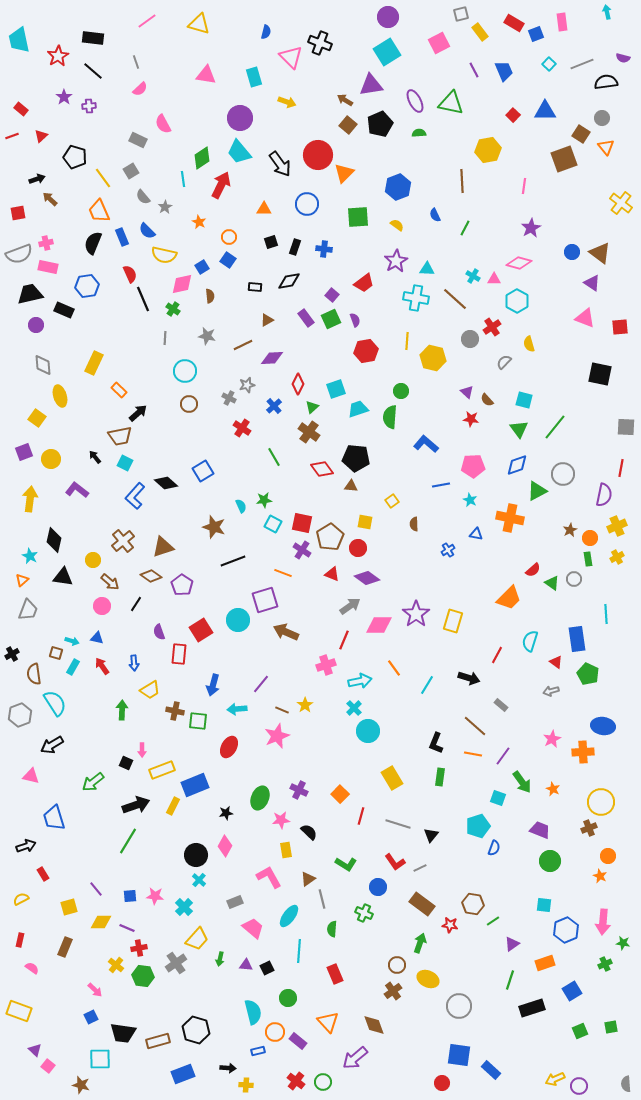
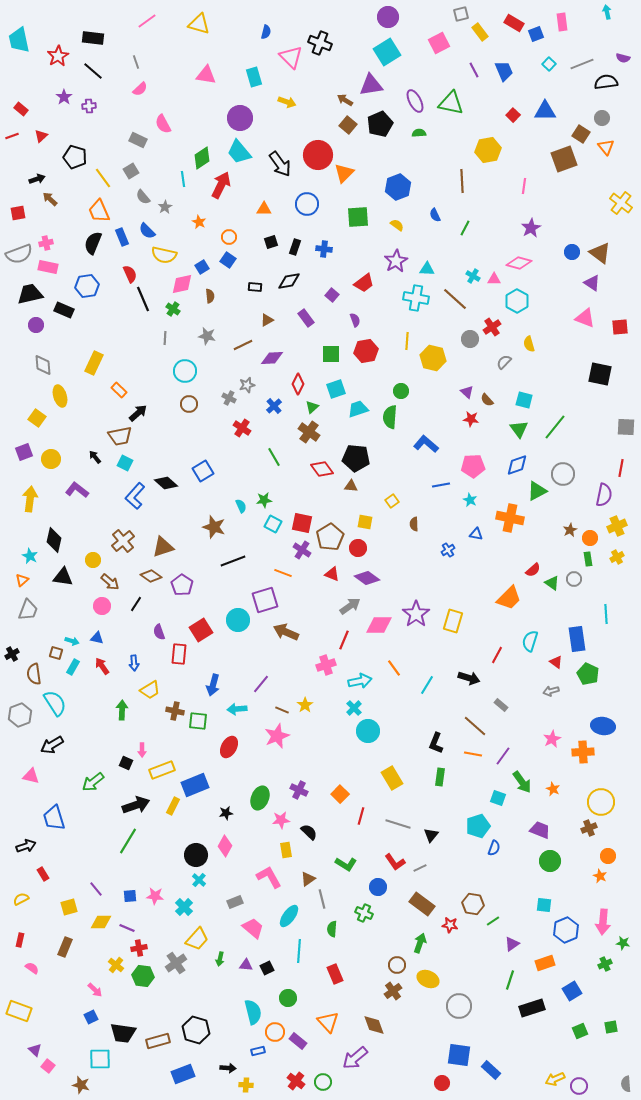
green square at (331, 319): moved 35 px down; rotated 24 degrees clockwise
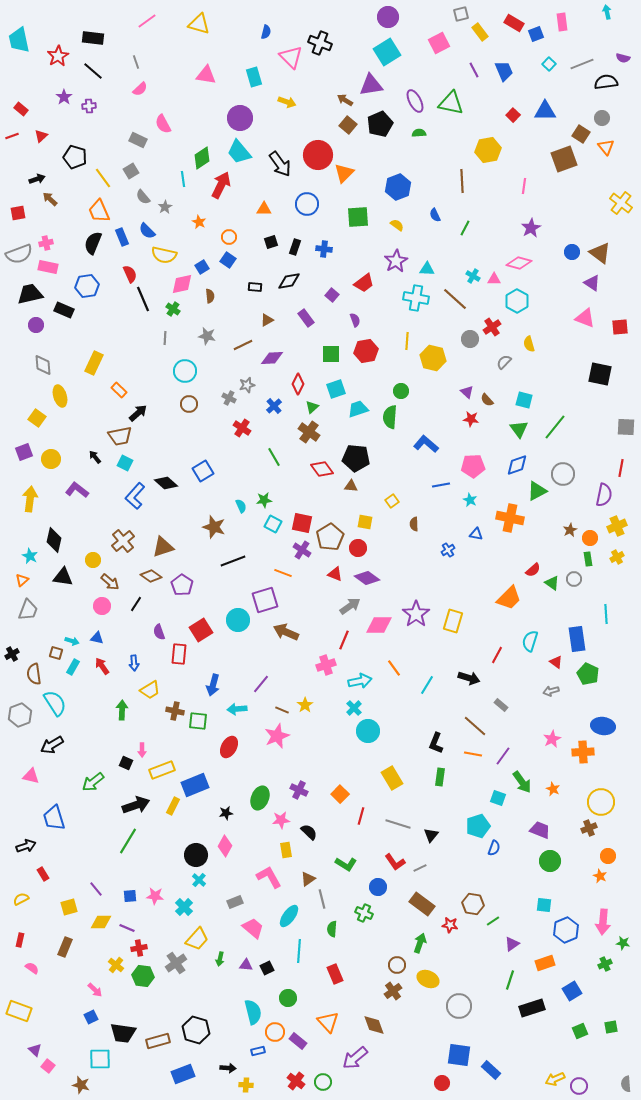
red triangle at (332, 574): moved 3 px right
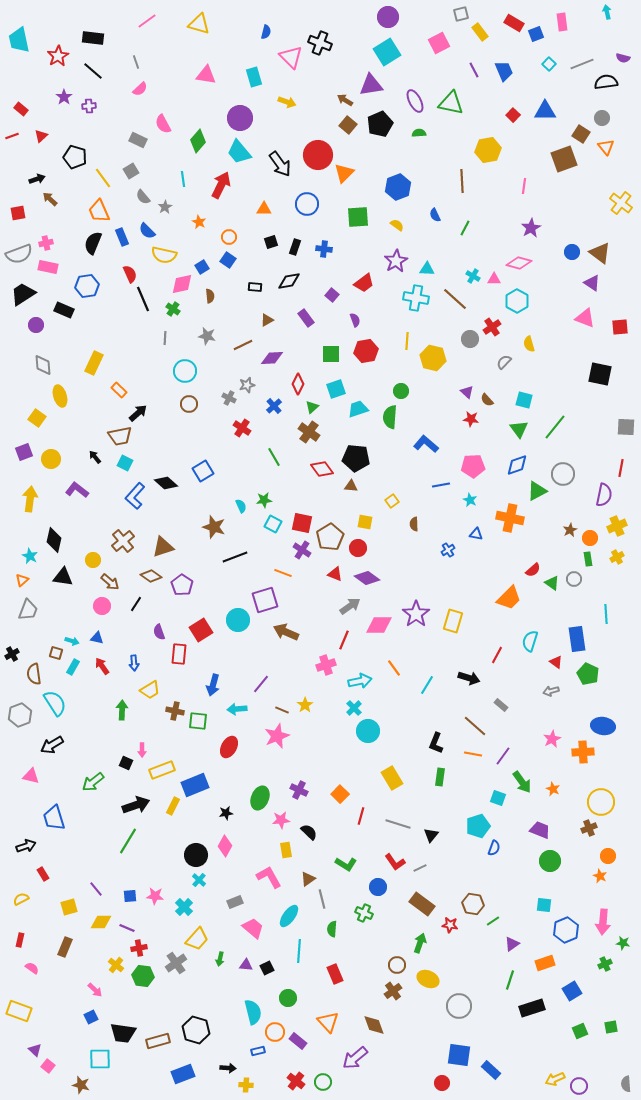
green diamond at (202, 158): moved 4 px left, 17 px up; rotated 15 degrees counterclockwise
black trapezoid at (30, 294): moved 7 px left; rotated 20 degrees counterclockwise
black line at (233, 561): moved 2 px right, 4 px up
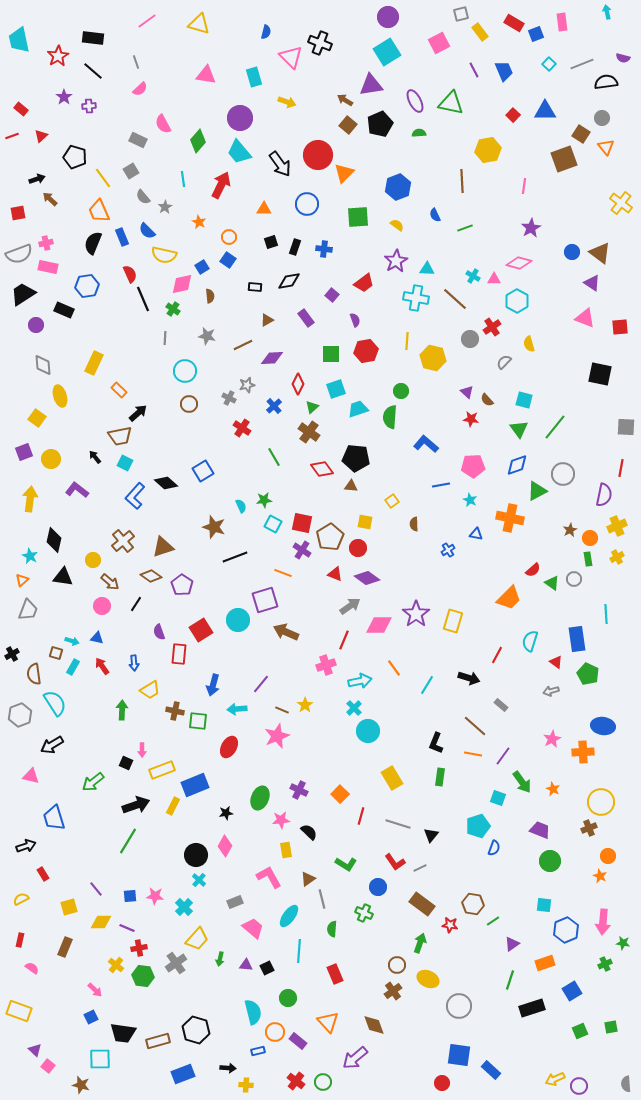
green line at (465, 228): rotated 42 degrees clockwise
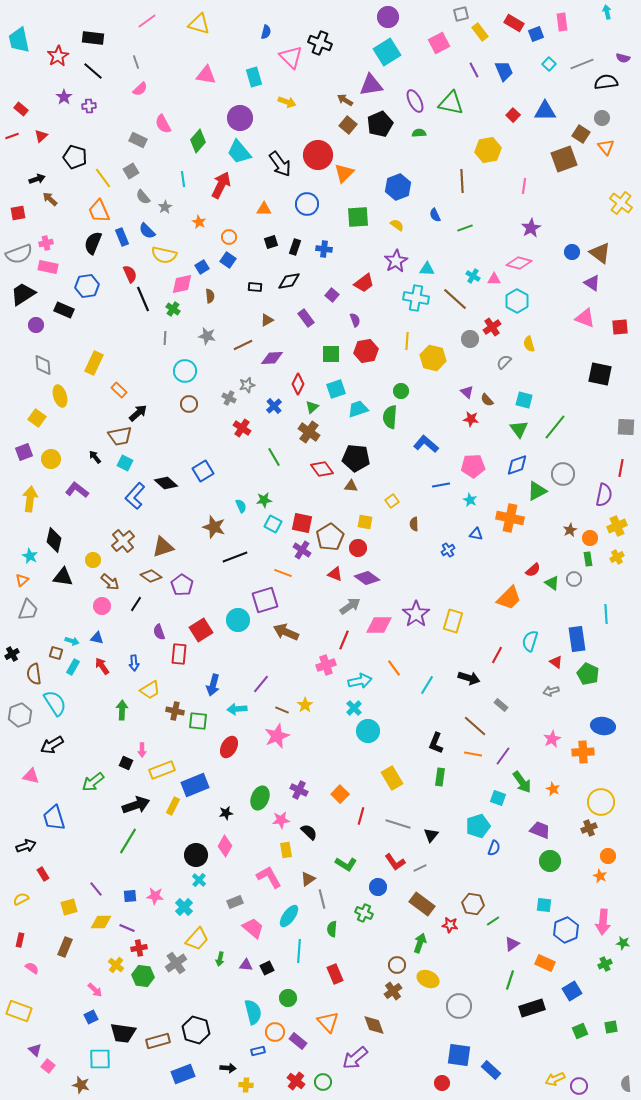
orange rectangle at (545, 963): rotated 42 degrees clockwise
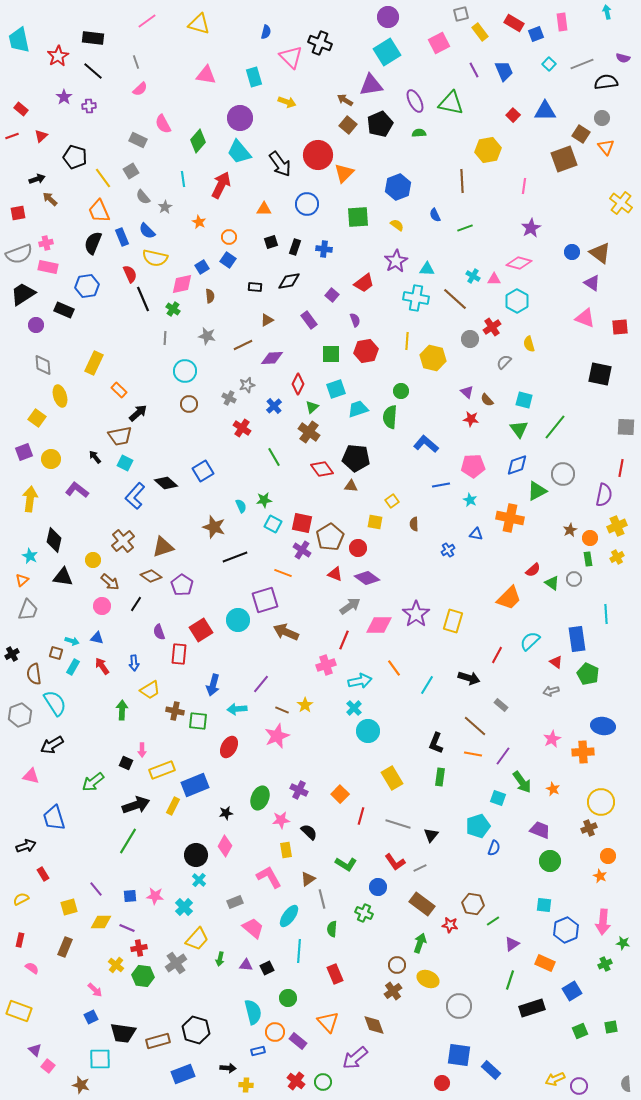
yellow semicircle at (164, 255): moved 9 px left, 3 px down
purple rectangle at (306, 318): moved 3 px right, 2 px down
yellow square at (365, 522): moved 10 px right
cyan semicircle at (530, 641): rotated 30 degrees clockwise
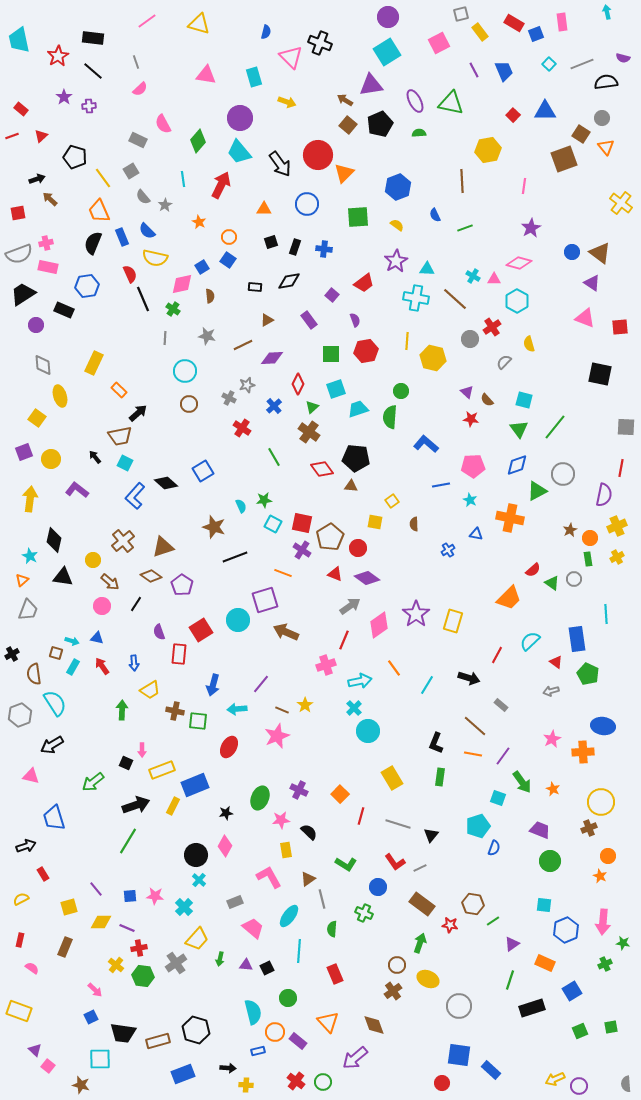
gray star at (165, 207): moved 2 px up
pink diamond at (379, 625): rotated 36 degrees counterclockwise
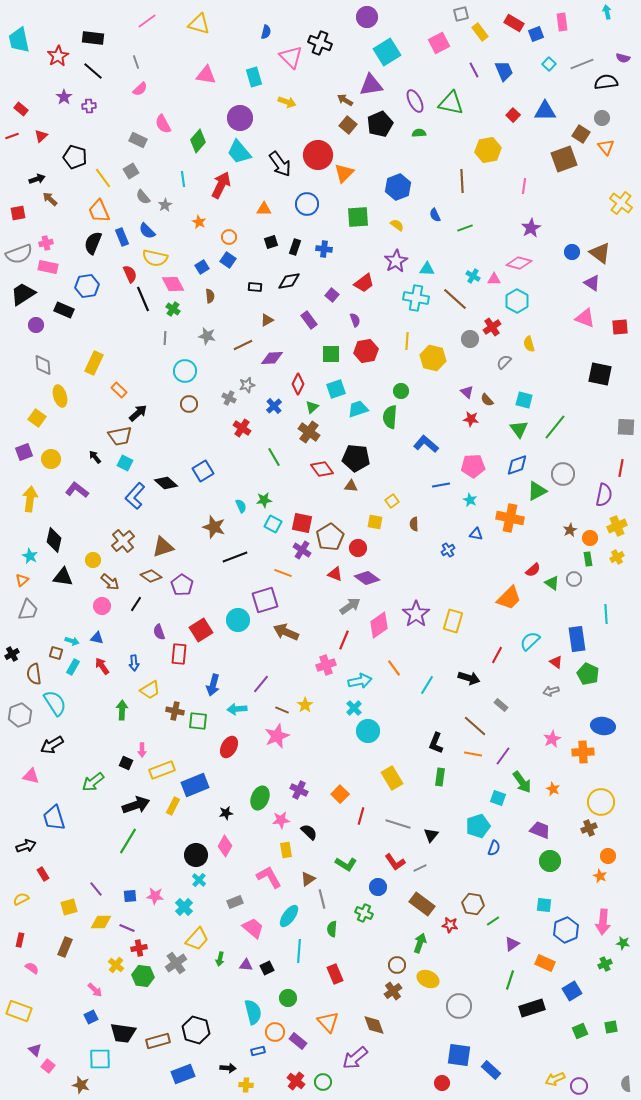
purple circle at (388, 17): moved 21 px left
pink diamond at (182, 284): moved 9 px left; rotated 75 degrees clockwise
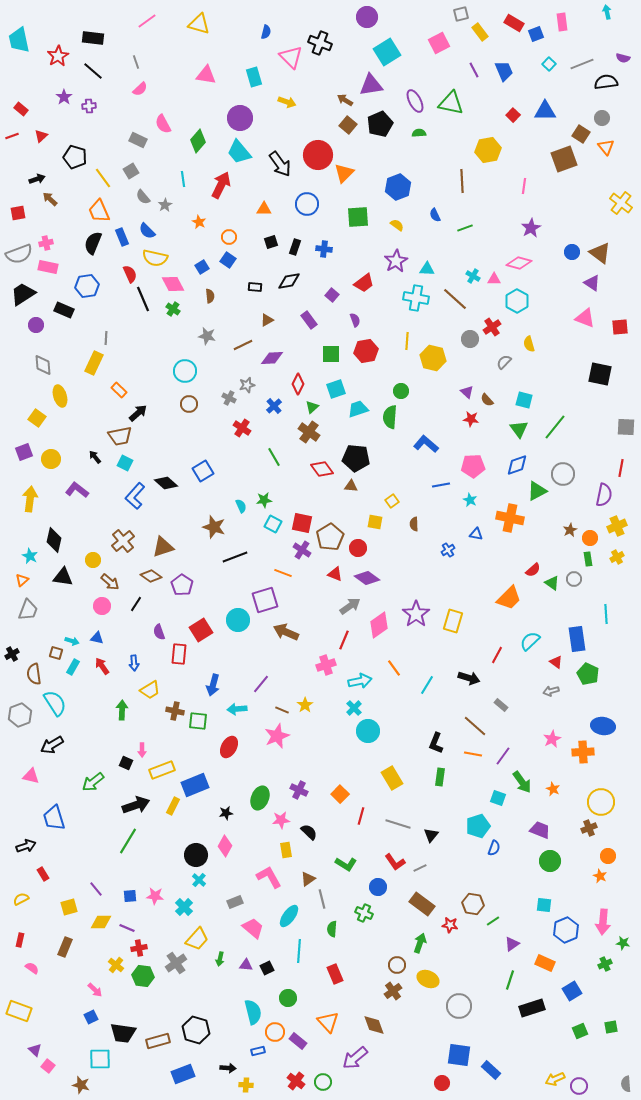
gray line at (165, 338): moved 59 px left
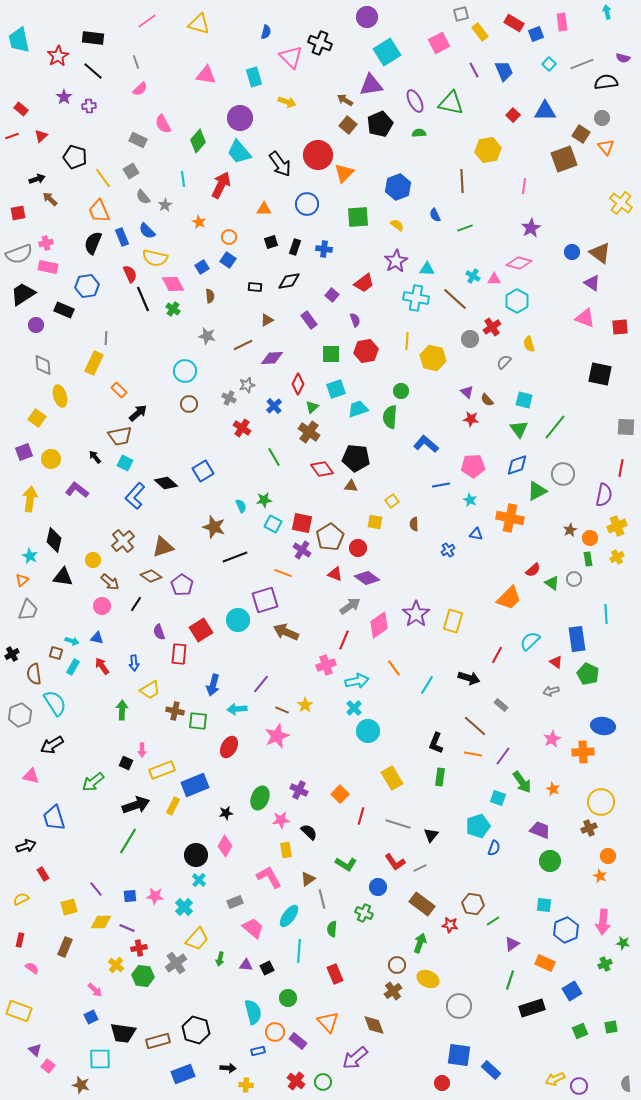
cyan arrow at (360, 681): moved 3 px left
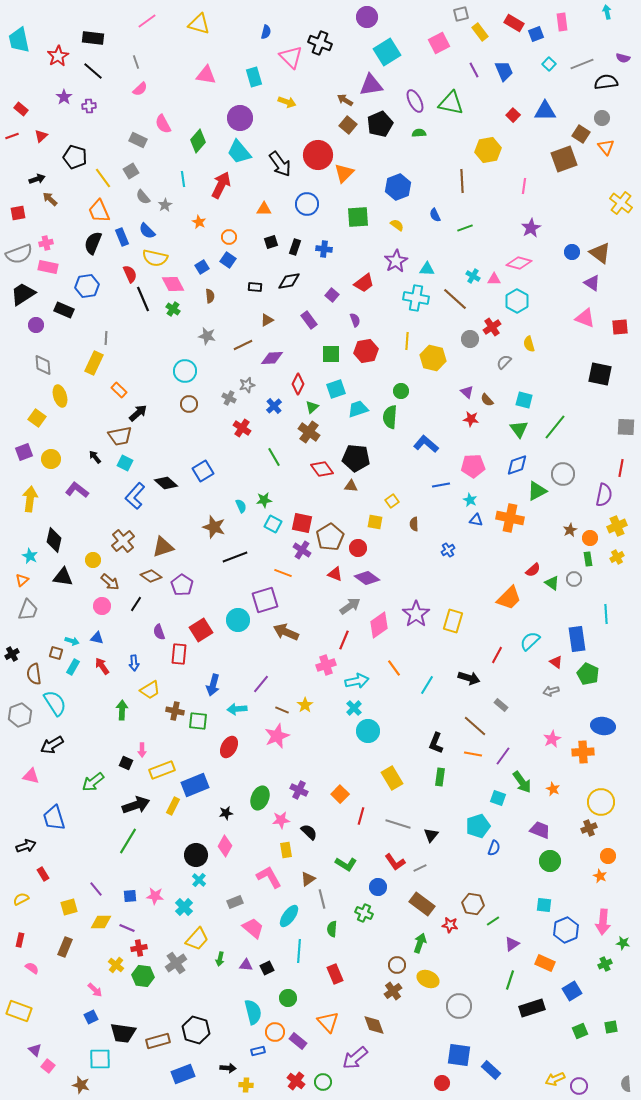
blue triangle at (476, 534): moved 14 px up
